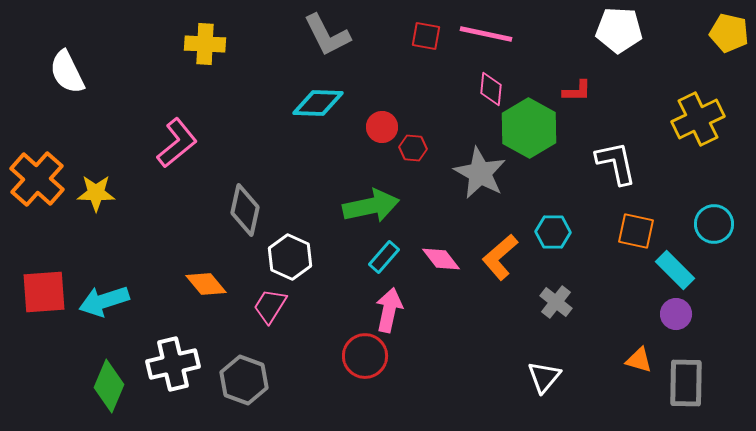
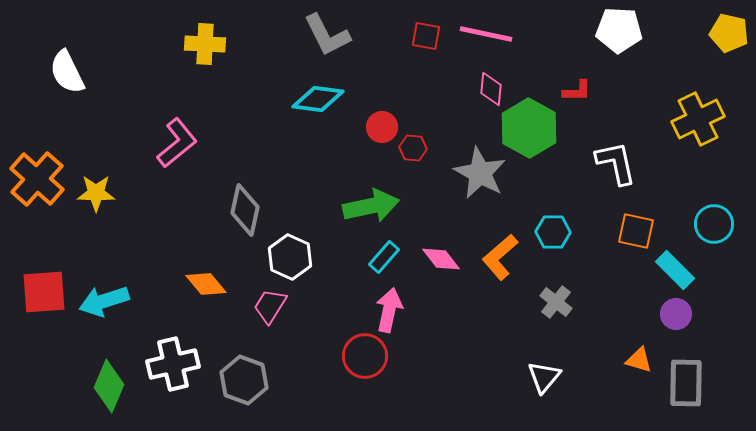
cyan diamond at (318, 103): moved 4 px up; rotated 6 degrees clockwise
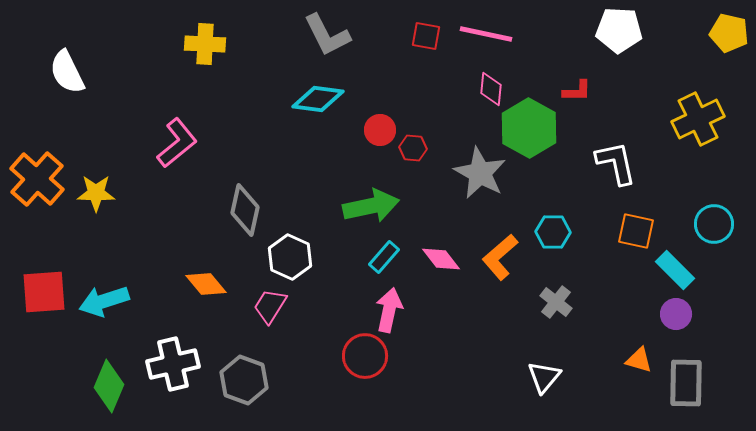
red circle at (382, 127): moved 2 px left, 3 px down
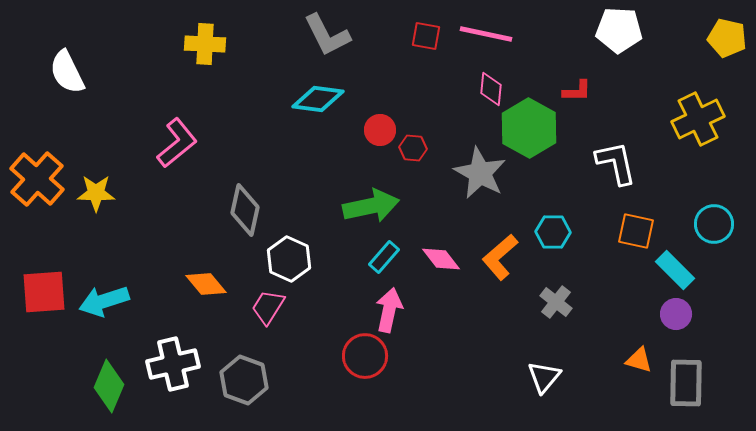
yellow pentagon at (729, 33): moved 2 px left, 5 px down
white hexagon at (290, 257): moved 1 px left, 2 px down
pink trapezoid at (270, 306): moved 2 px left, 1 px down
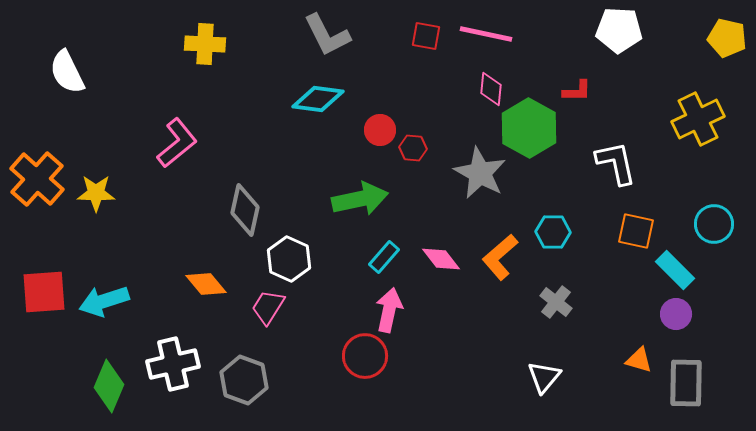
green arrow at (371, 206): moved 11 px left, 7 px up
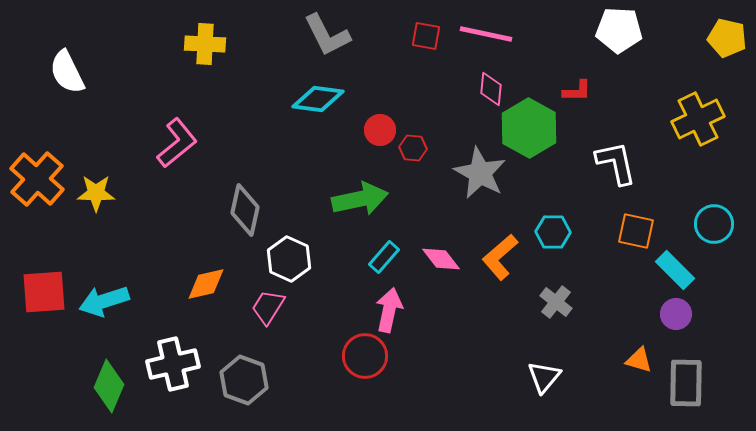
orange diamond at (206, 284): rotated 63 degrees counterclockwise
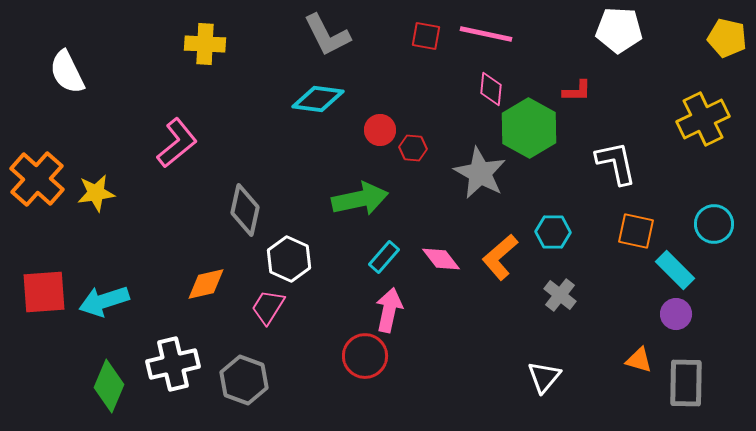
yellow cross at (698, 119): moved 5 px right
yellow star at (96, 193): rotated 9 degrees counterclockwise
gray cross at (556, 302): moved 4 px right, 7 px up
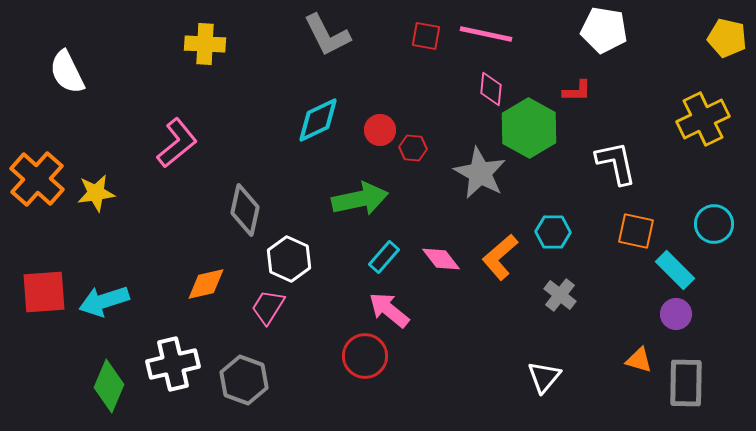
white pentagon at (619, 30): moved 15 px left; rotated 6 degrees clockwise
cyan diamond at (318, 99): moved 21 px down; rotated 33 degrees counterclockwise
pink arrow at (389, 310): rotated 63 degrees counterclockwise
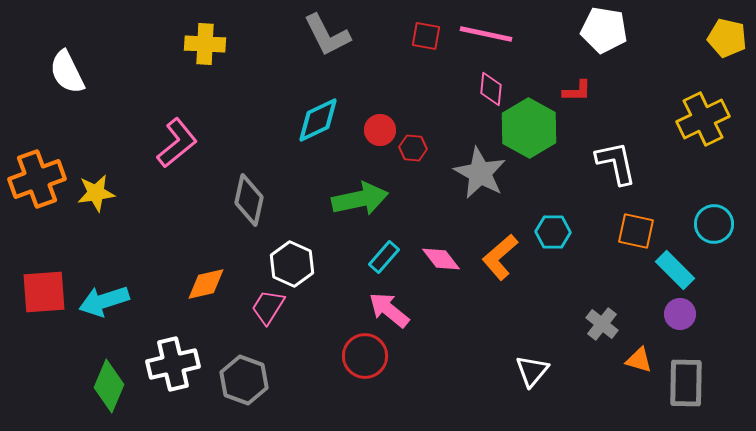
orange cross at (37, 179): rotated 28 degrees clockwise
gray diamond at (245, 210): moved 4 px right, 10 px up
white hexagon at (289, 259): moved 3 px right, 5 px down
gray cross at (560, 295): moved 42 px right, 29 px down
purple circle at (676, 314): moved 4 px right
white triangle at (544, 377): moved 12 px left, 6 px up
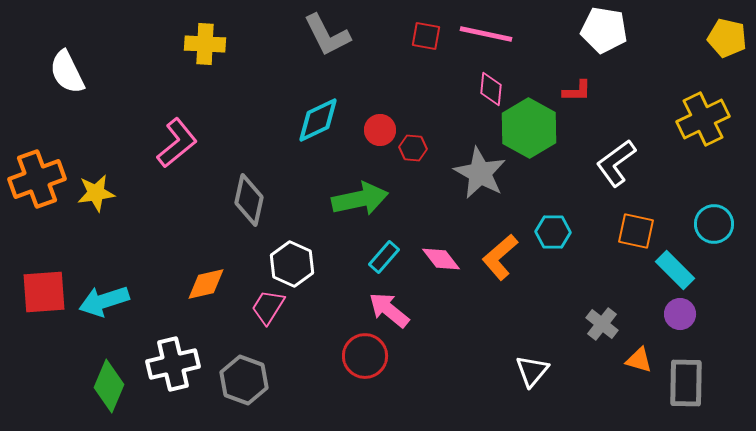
white L-shape at (616, 163): rotated 114 degrees counterclockwise
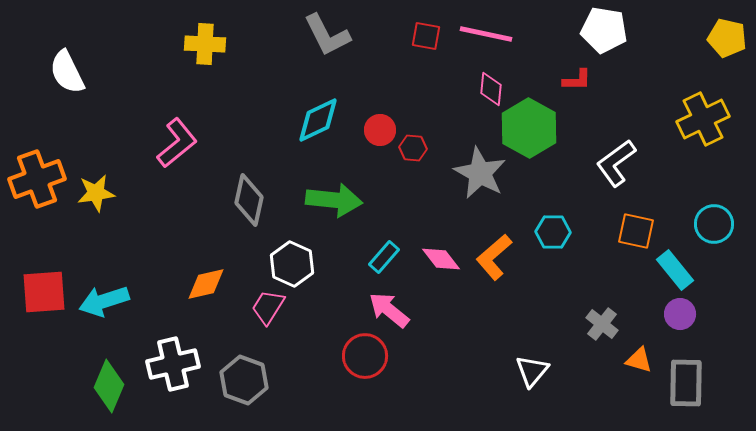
red L-shape at (577, 91): moved 11 px up
green arrow at (360, 199): moved 26 px left, 1 px down; rotated 18 degrees clockwise
orange L-shape at (500, 257): moved 6 px left
cyan rectangle at (675, 270): rotated 6 degrees clockwise
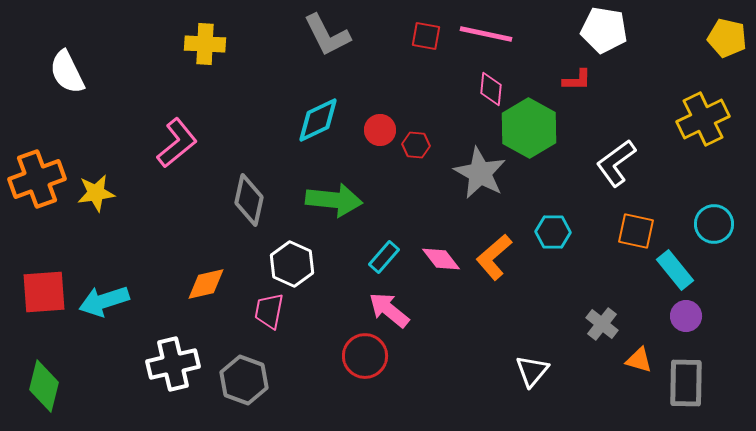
red hexagon at (413, 148): moved 3 px right, 3 px up
pink trapezoid at (268, 307): moved 1 px right, 4 px down; rotated 21 degrees counterclockwise
purple circle at (680, 314): moved 6 px right, 2 px down
green diamond at (109, 386): moved 65 px left; rotated 9 degrees counterclockwise
